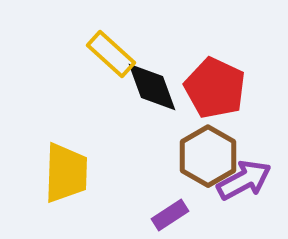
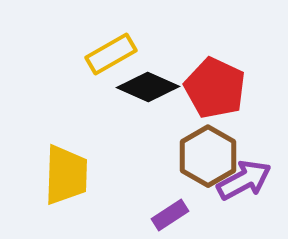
yellow rectangle: rotated 72 degrees counterclockwise
black diamond: moved 4 px left; rotated 46 degrees counterclockwise
yellow trapezoid: moved 2 px down
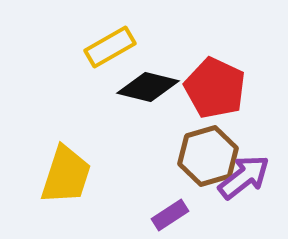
yellow rectangle: moved 1 px left, 7 px up
black diamond: rotated 10 degrees counterclockwise
brown hexagon: rotated 14 degrees clockwise
yellow trapezoid: rotated 16 degrees clockwise
purple arrow: moved 3 px up; rotated 10 degrees counterclockwise
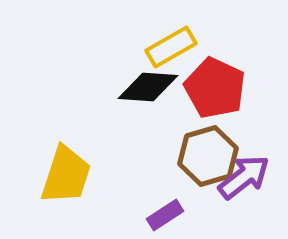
yellow rectangle: moved 61 px right
black diamond: rotated 10 degrees counterclockwise
purple rectangle: moved 5 px left
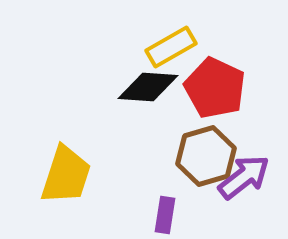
brown hexagon: moved 2 px left
purple rectangle: rotated 48 degrees counterclockwise
